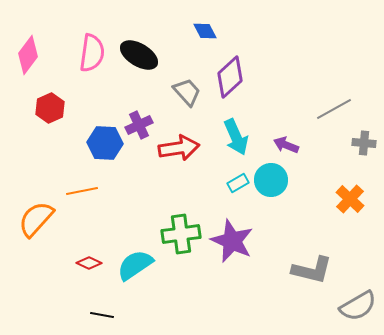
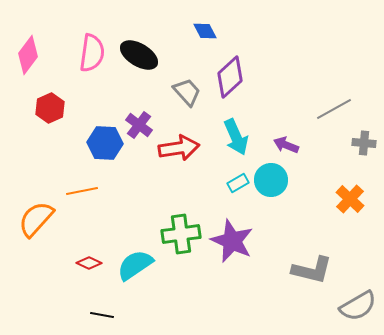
purple cross: rotated 28 degrees counterclockwise
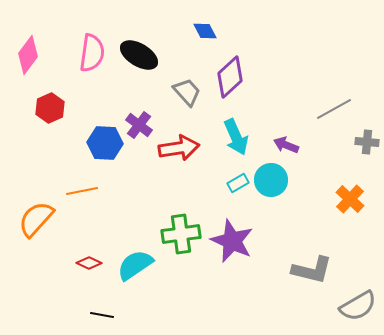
gray cross: moved 3 px right, 1 px up
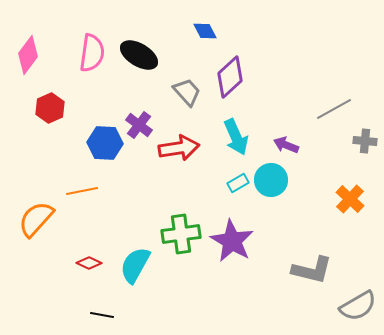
gray cross: moved 2 px left, 1 px up
purple star: rotated 6 degrees clockwise
cyan semicircle: rotated 27 degrees counterclockwise
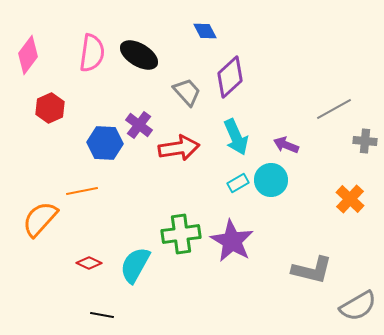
orange semicircle: moved 4 px right
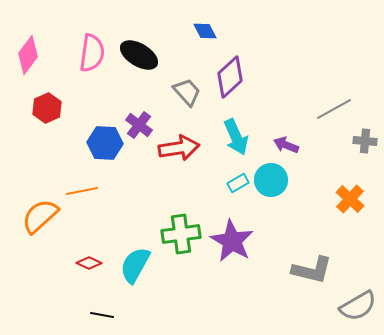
red hexagon: moved 3 px left
orange semicircle: moved 3 px up; rotated 6 degrees clockwise
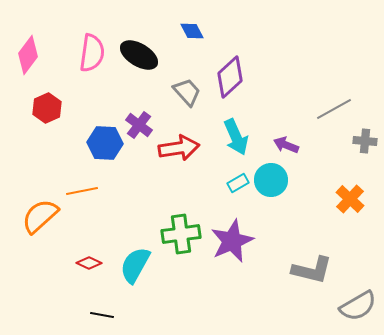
blue diamond: moved 13 px left
purple star: rotated 18 degrees clockwise
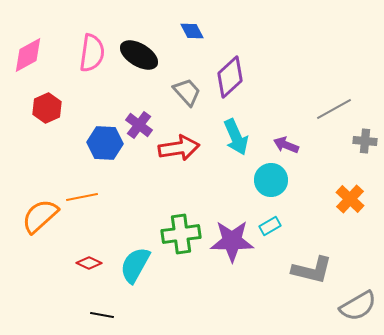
pink diamond: rotated 24 degrees clockwise
cyan rectangle: moved 32 px right, 43 px down
orange line: moved 6 px down
purple star: rotated 24 degrees clockwise
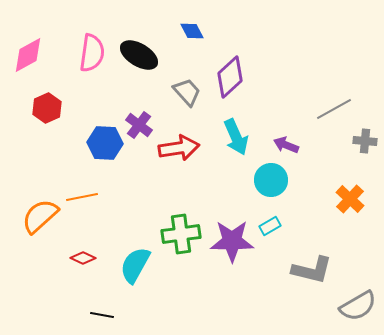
red diamond: moved 6 px left, 5 px up
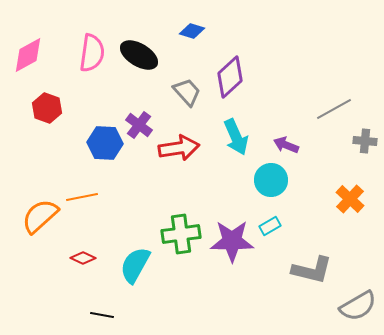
blue diamond: rotated 45 degrees counterclockwise
red hexagon: rotated 16 degrees counterclockwise
